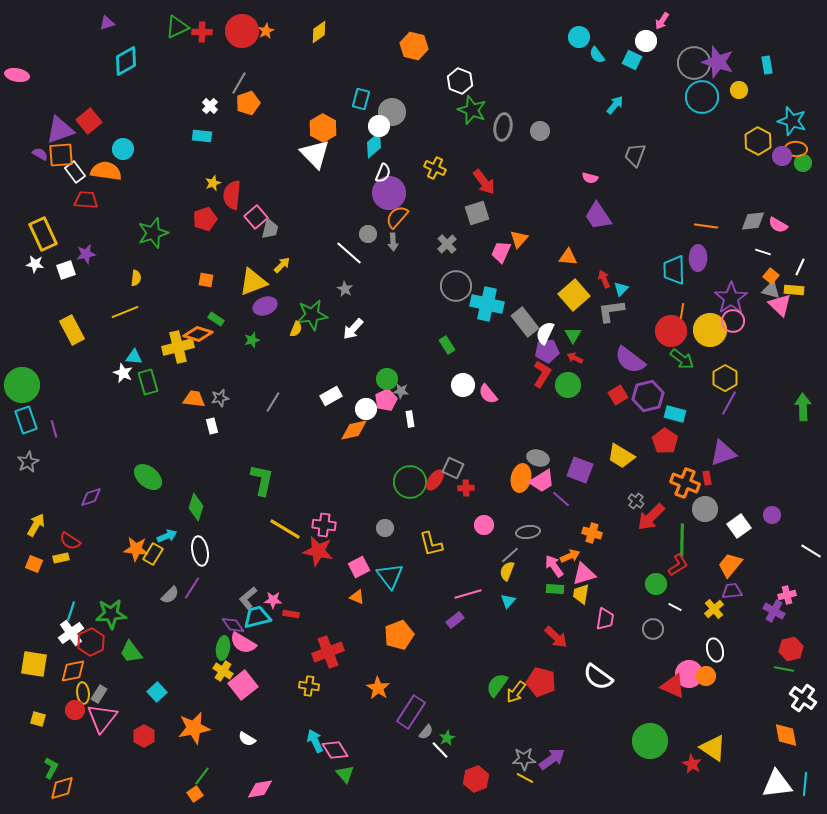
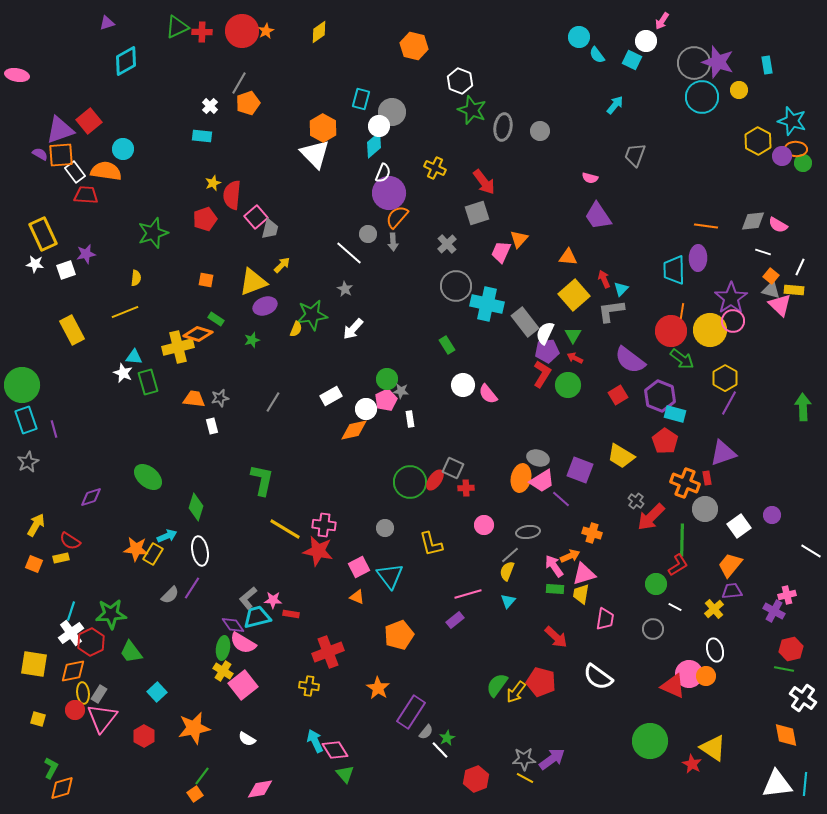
red trapezoid at (86, 200): moved 5 px up
purple hexagon at (648, 396): moved 12 px right; rotated 24 degrees counterclockwise
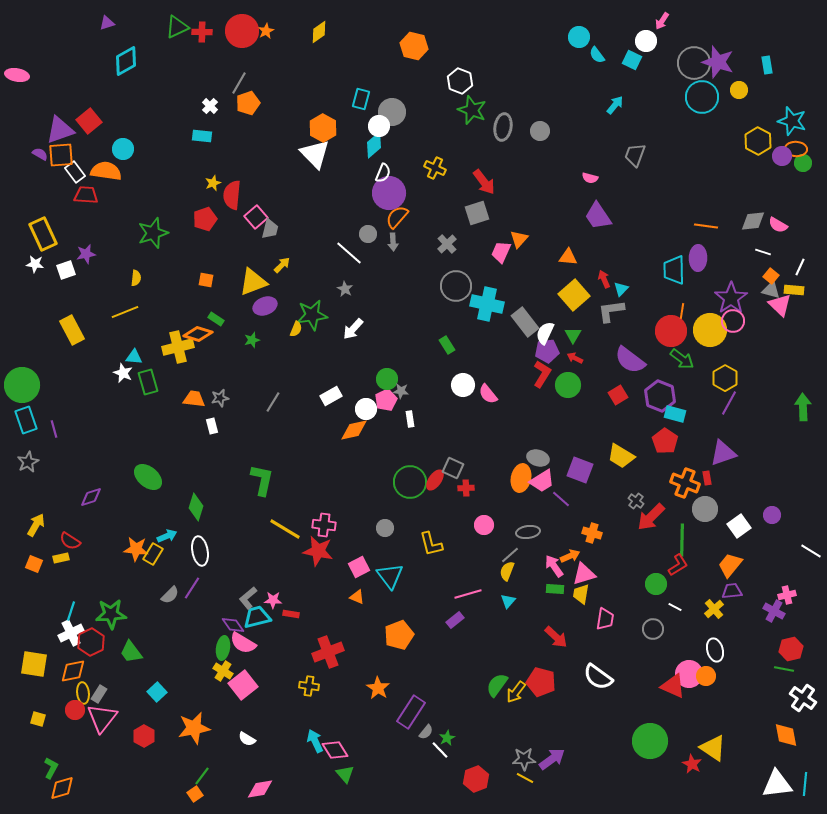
white cross at (71, 633): rotated 10 degrees clockwise
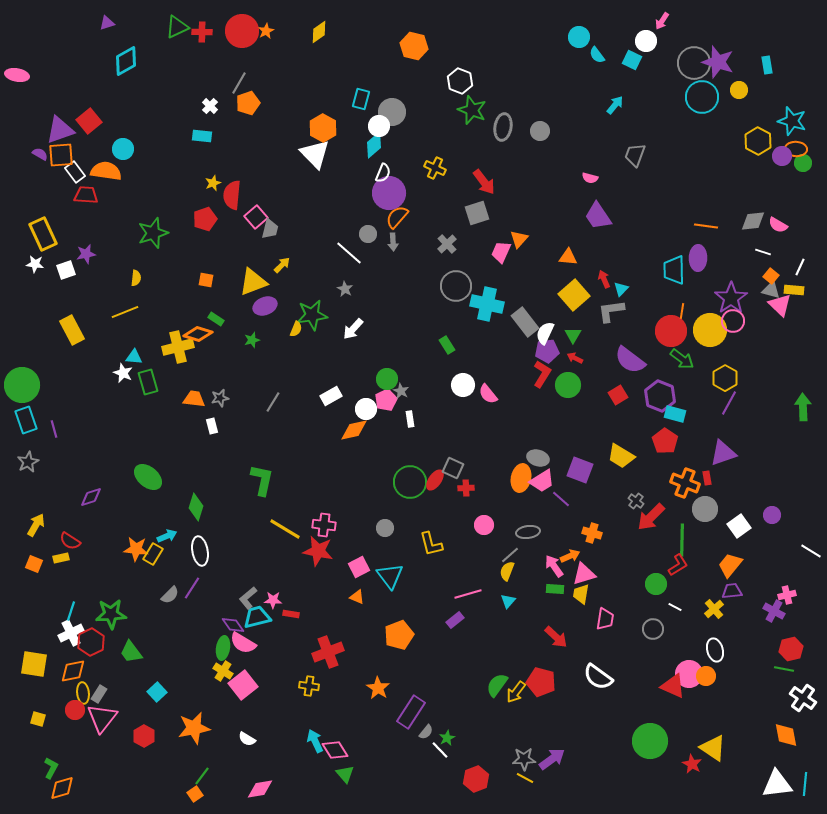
gray star at (401, 391): rotated 21 degrees clockwise
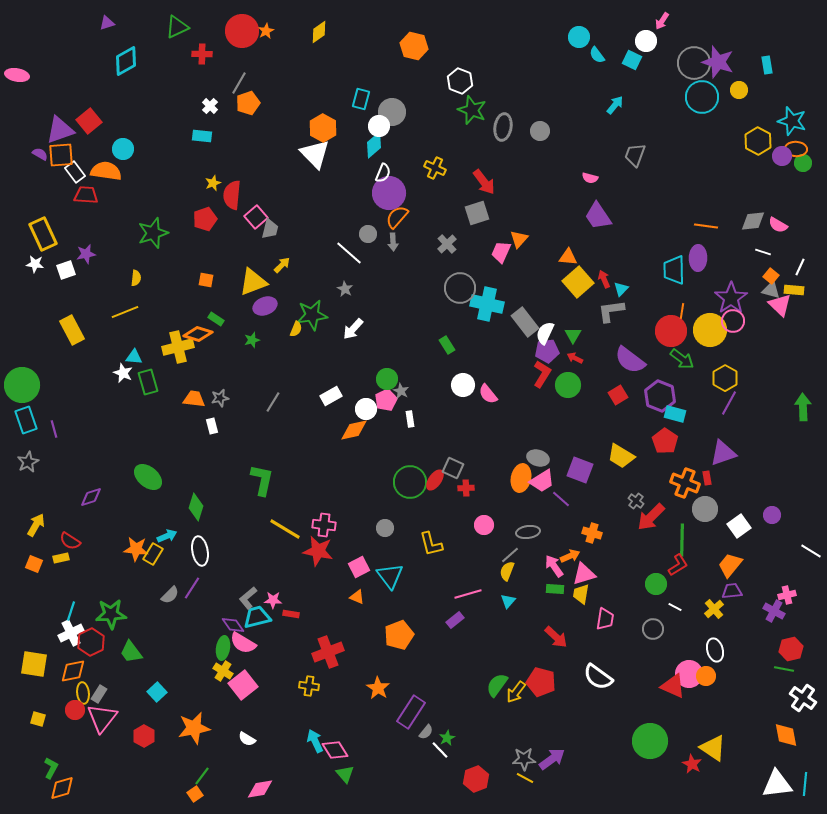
red cross at (202, 32): moved 22 px down
gray circle at (456, 286): moved 4 px right, 2 px down
yellow square at (574, 295): moved 4 px right, 13 px up
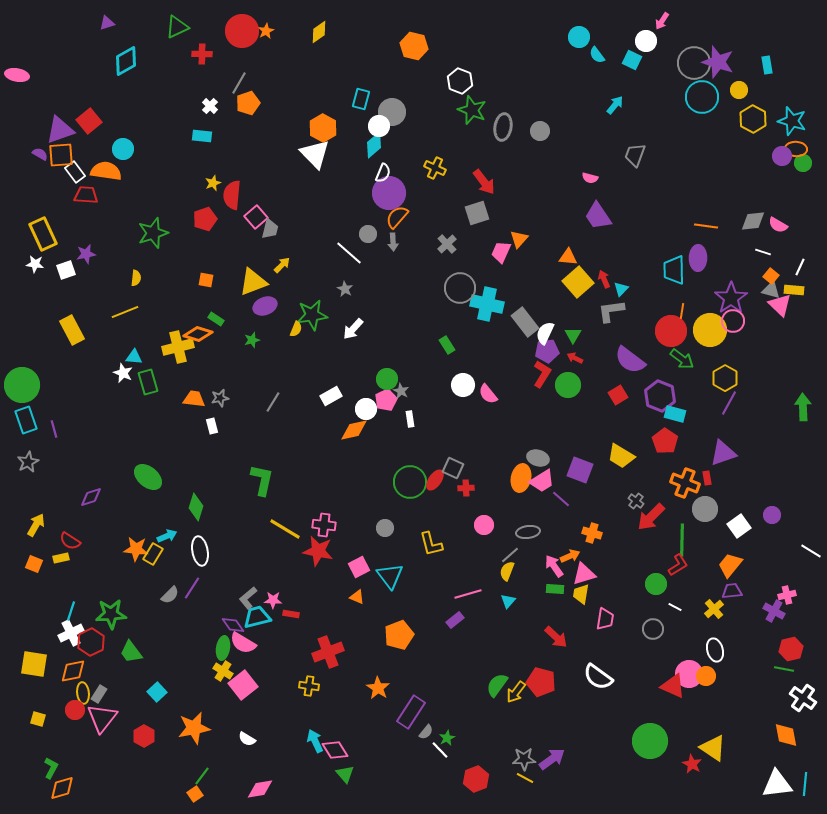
yellow hexagon at (758, 141): moved 5 px left, 22 px up
